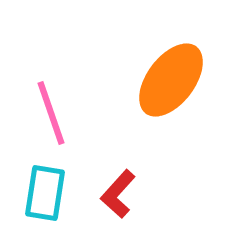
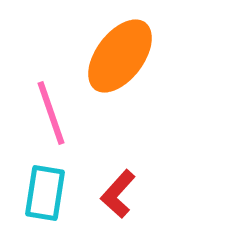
orange ellipse: moved 51 px left, 24 px up
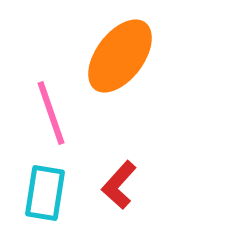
red L-shape: moved 1 px right, 9 px up
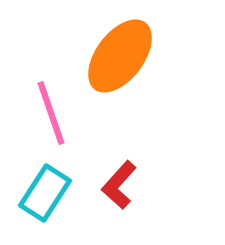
cyan rectangle: rotated 24 degrees clockwise
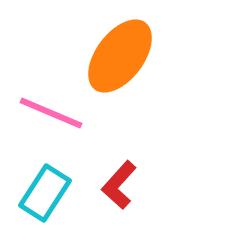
pink line: rotated 48 degrees counterclockwise
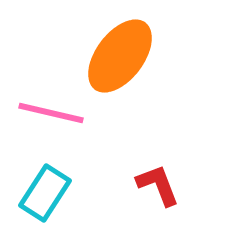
pink line: rotated 10 degrees counterclockwise
red L-shape: moved 39 px right; rotated 117 degrees clockwise
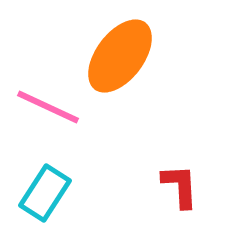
pink line: moved 3 px left, 6 px up; rotated 12 degrees clockwise
red L-shape: moved 22 px right, 1 px down; rotated 18 degrees clockwise
